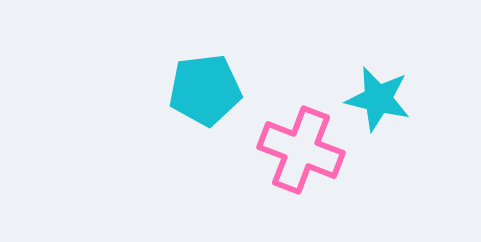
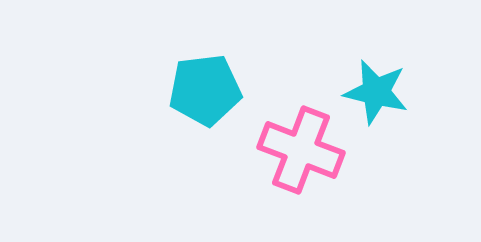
cyan star: moved 2 px left, 7 px up
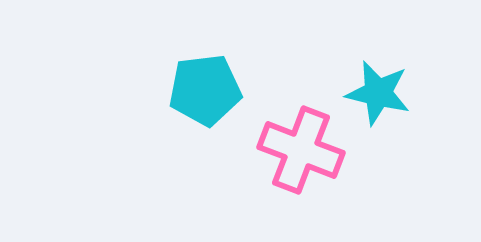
cyan star: moved 2 px right, 1 px down
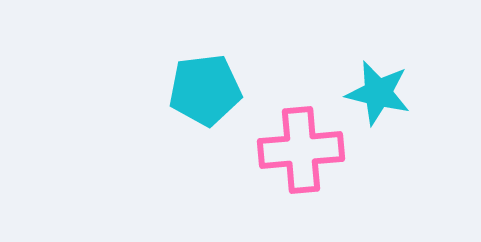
pink cross: rotated 26 degrees counterclockwise
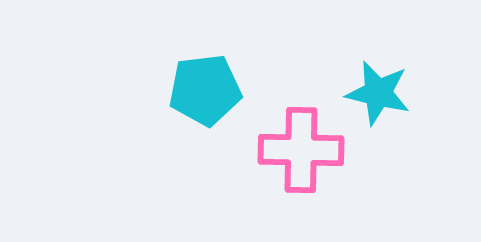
pink cross: rotated 6 degrees clockwise
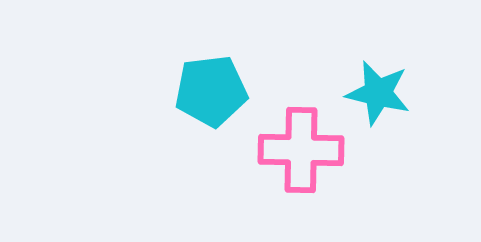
cyan pentagon: moved 6 px right, 1 px down
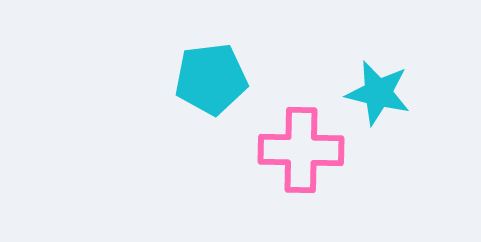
cyan pentagon: moved 12 px up
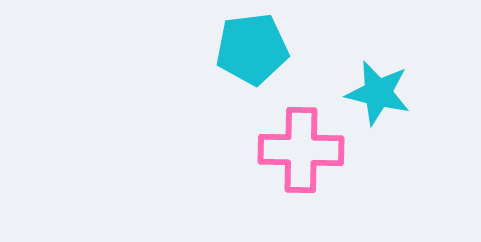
cyan pentagon: moved 41 px right, 30 px up
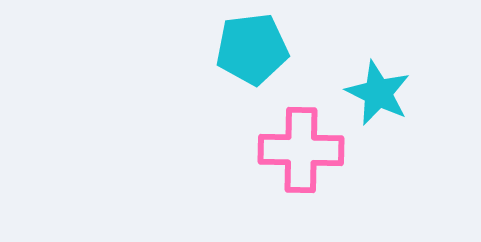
cyan star: rotated 12 degrees clockwise
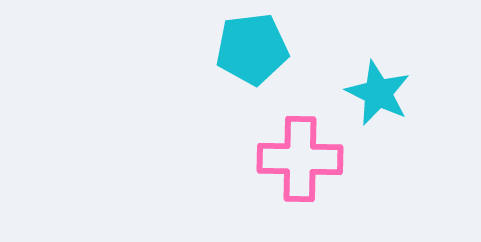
pink cross: moved 1 px left, 9 px down
